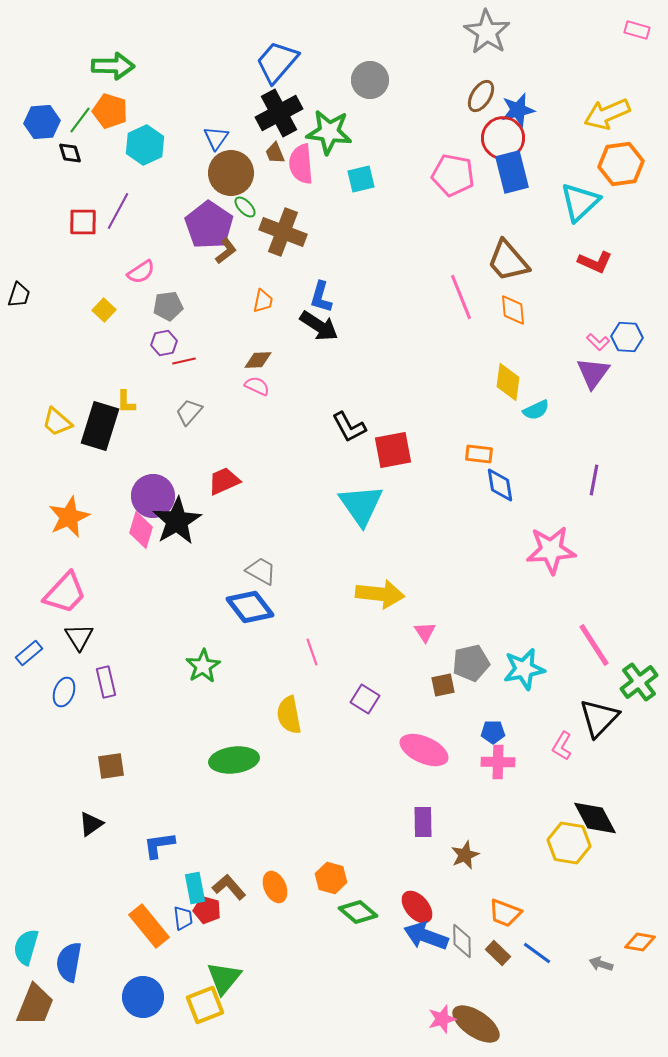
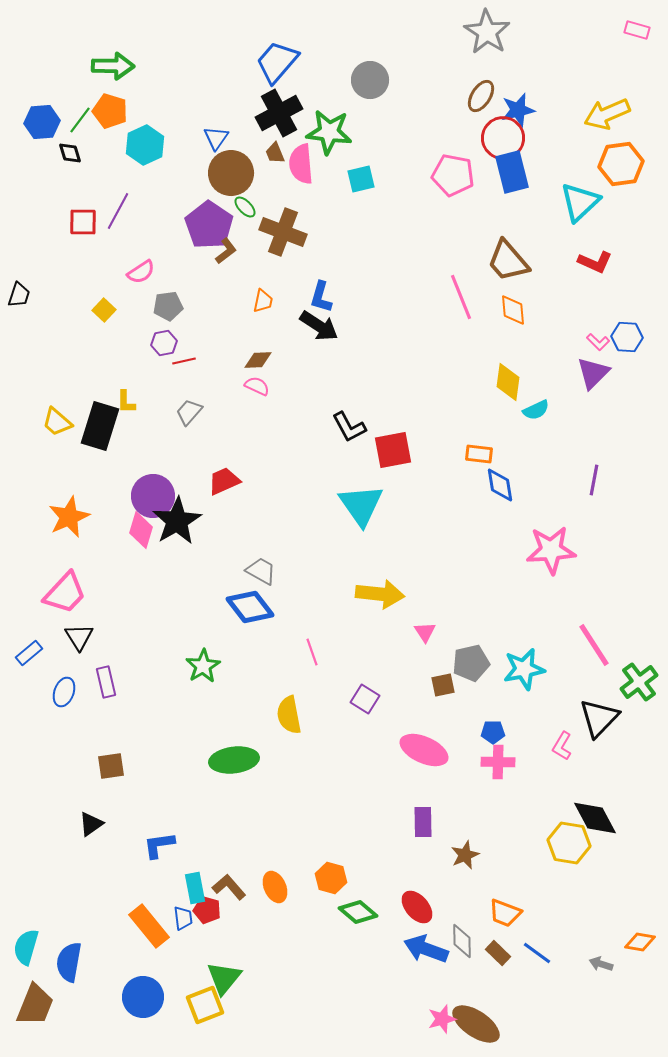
purple triangle at (593, 373): rotated 9 degrees clockwise
blue arrow at (426, 936): moved 13 px down
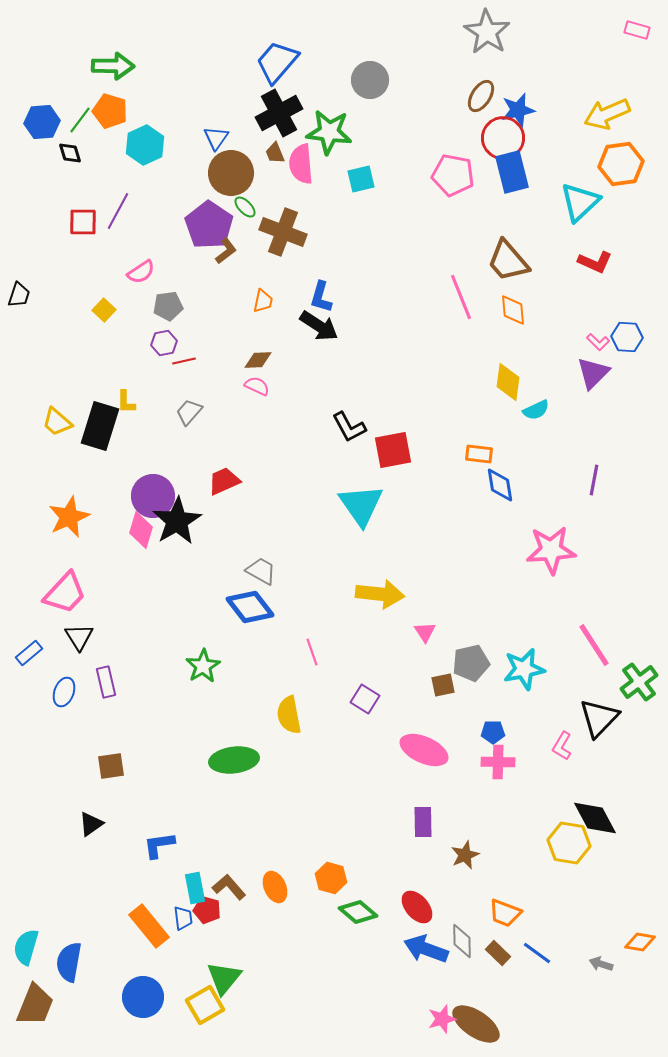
yellow square at (205, 1005): rotated 9 degrees counterclockwise
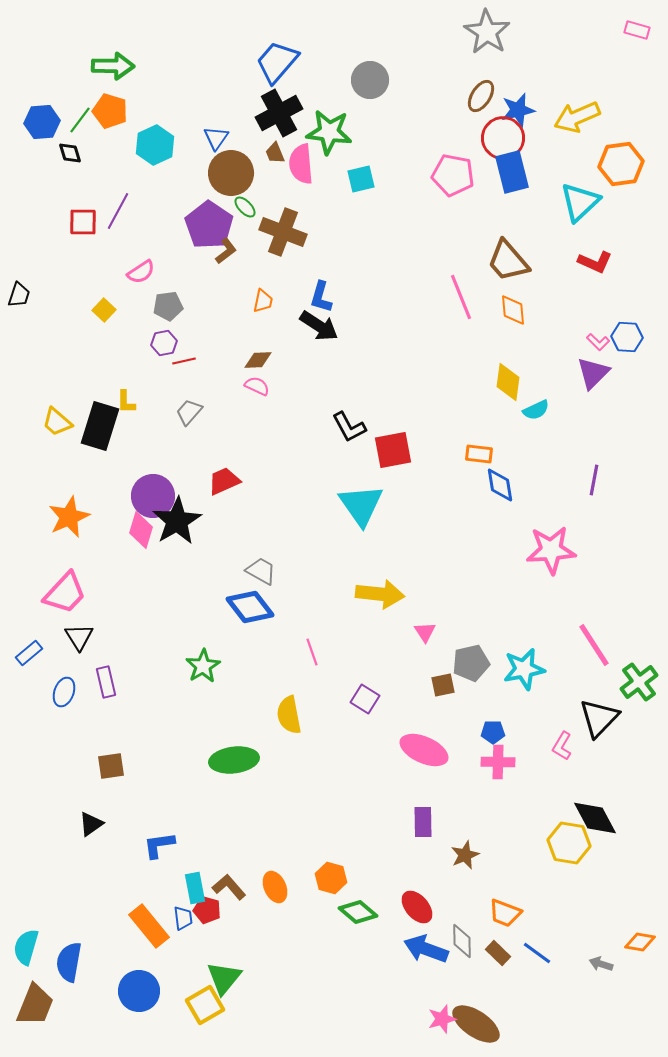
yellow arrow at (607, 114): moved 30 px left, 3 px down
cyan hexagon at (145, 145): moved 10 px right
blue circle at (143, 997): moved 4 px left, 6 px up
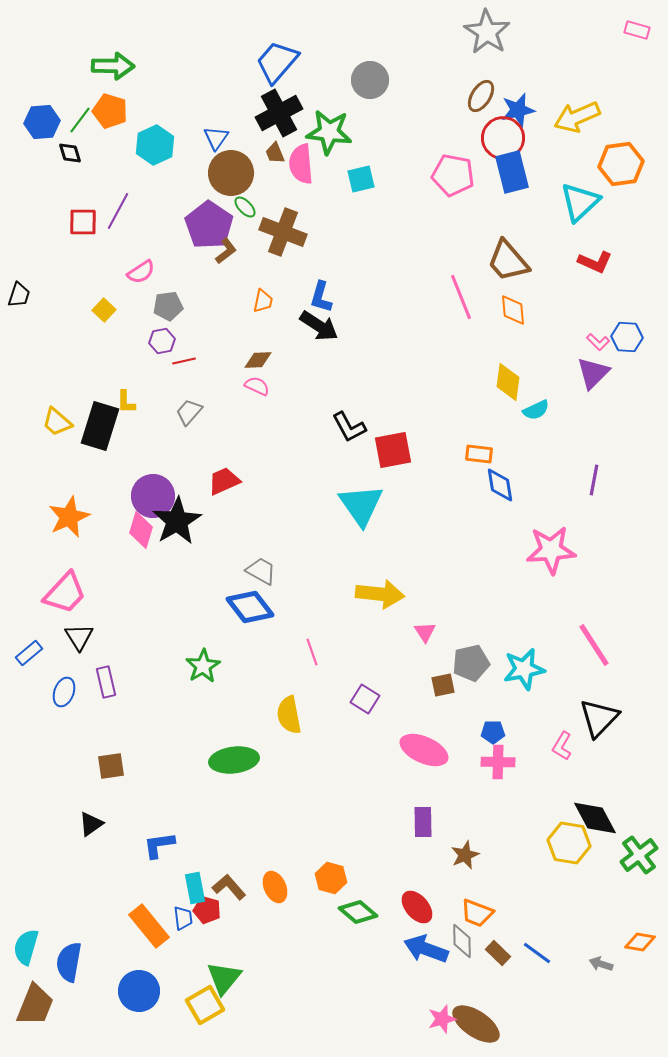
purple hexagon at (164, 343): moved 2 px left, 2 px up
green cross at (639, 682): moved 173 px down
orange trapezoid at (505, 913): moved 28 px left
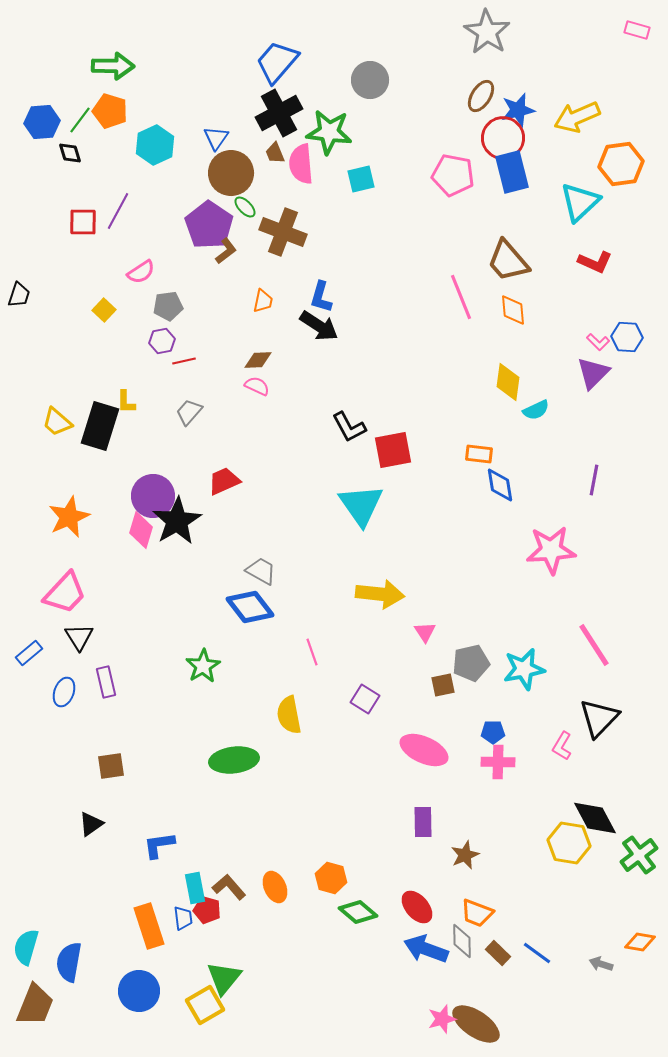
orange rectangle at (149, 926): rotated 21 degrees clockwise
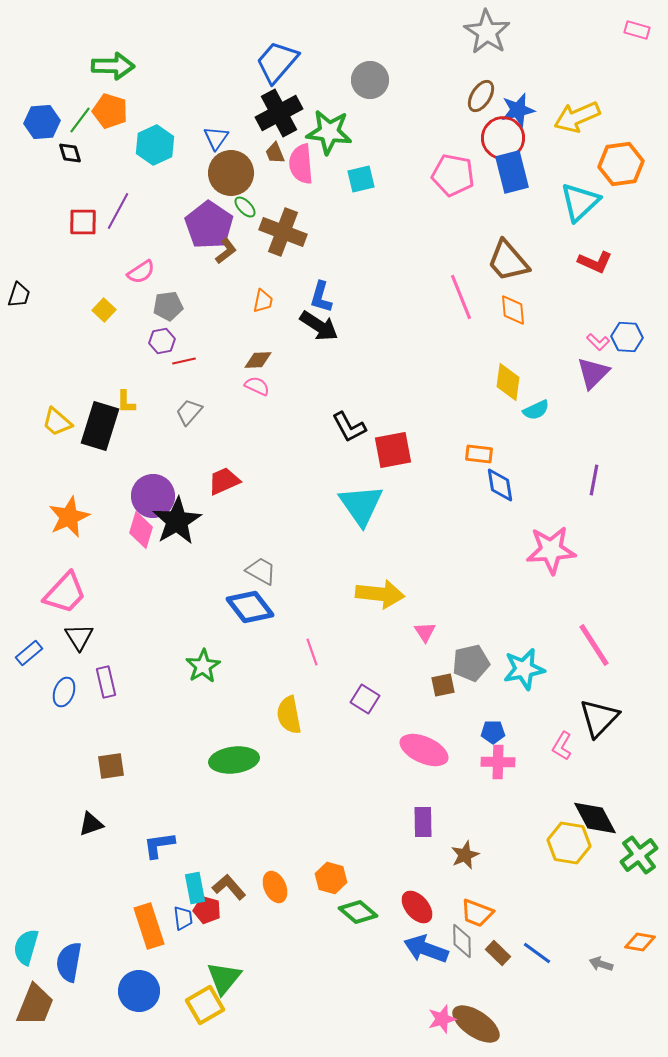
black triangle at (91, 824): rotated 16 degrees clockwise
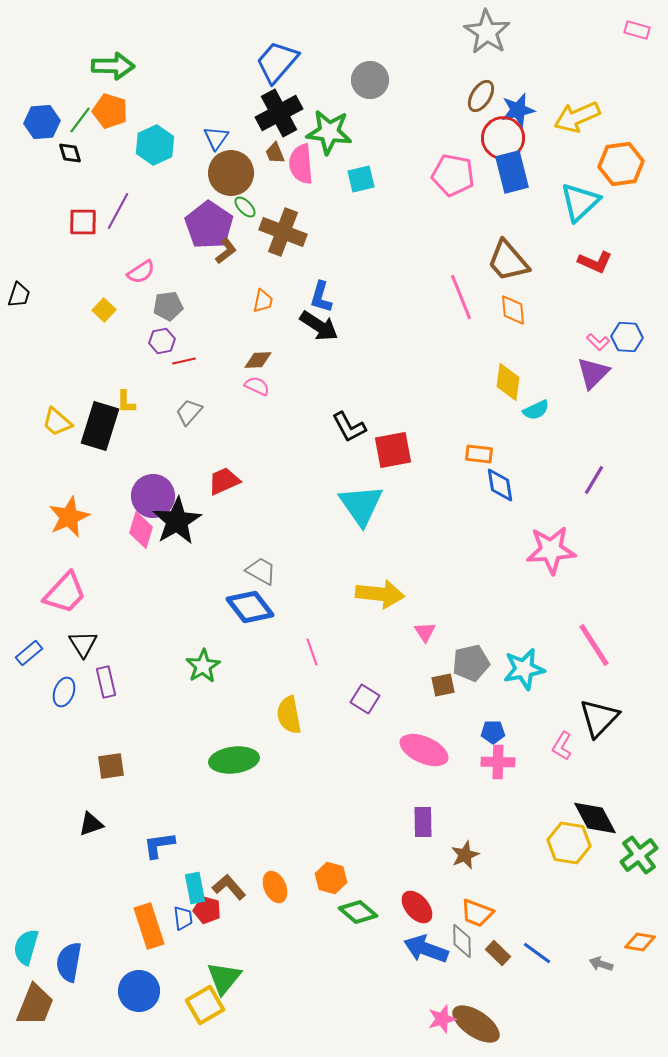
purple line at (594, 480): rotated 20 degrees clockwise
black triangle at (79, 637): moved 4 px right, 7 px down
